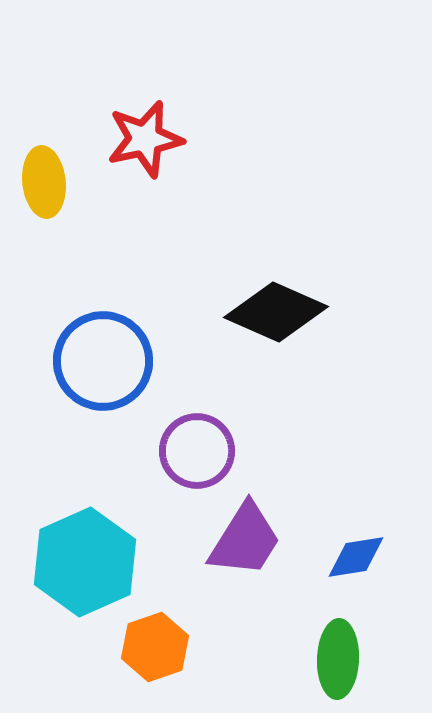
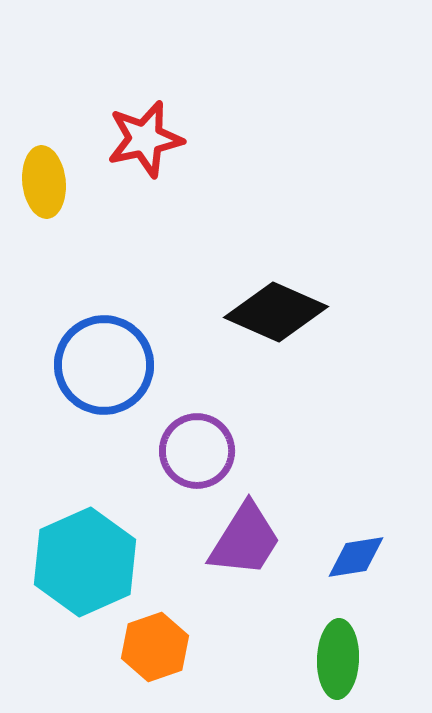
blue circle: moved 1 px right, 4 px down
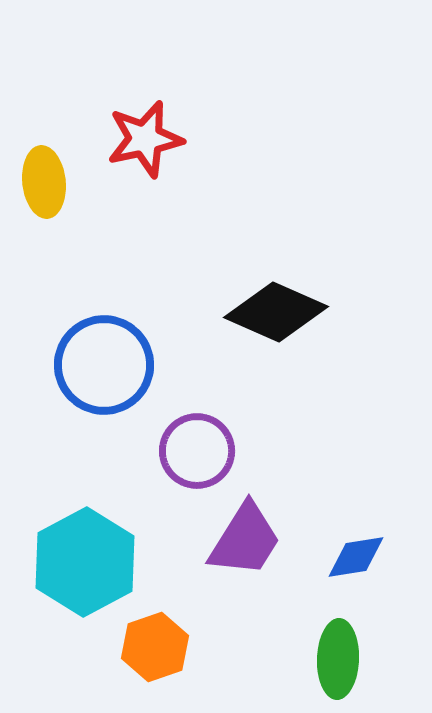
cyan hexagon: rotated 4 degrees counterclockwise
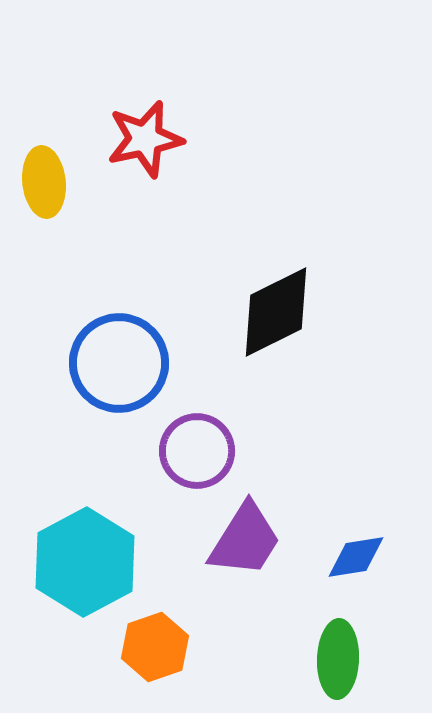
black diamond: rotated 50 degrees counterclockwise
blue circle: moved 15 px right, 2 px up
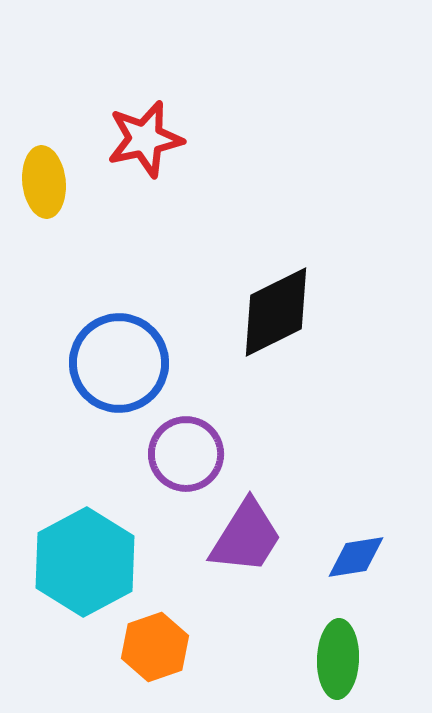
purple circle: moved 11 px left, 3 px down
purple trapezoid: moved 1 px right, 3 px up
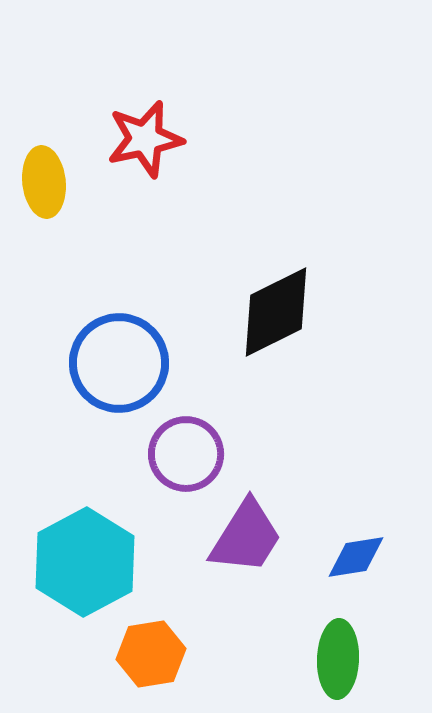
orange hexagon: moved 4 px left, 7 px down; rotated 10 degrees clockwise
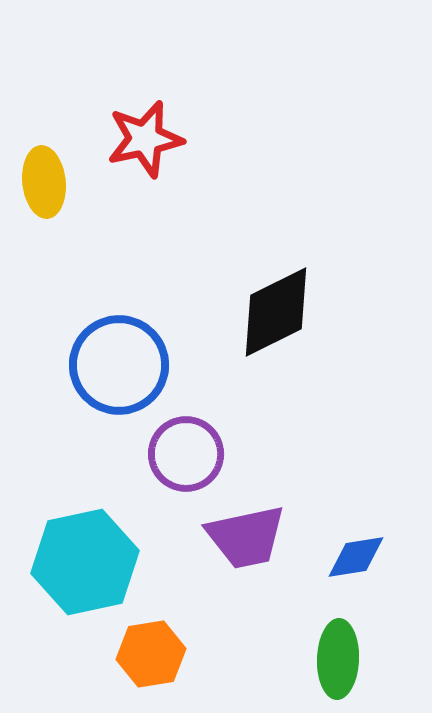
blue circle: moved 2 px down
purple trapezoid: rotated 46 degrees clockwise
cyan hexagon: rotated 16 degrees clockwise
